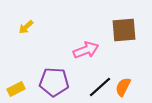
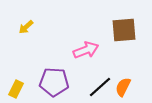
yellow rectangle: rotated 36 degrees counterclockwise
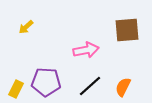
brown square: moved 3 px right
pink arrow: rotated 10 degrees clockwise
purple pentagon: moved 8 px left
black line: moved 10 px left, 1 px up
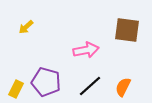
brown square: rotated 12 degrees clockwise
purple pentagon: rotated 12 degrees clockwise
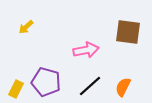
brown square: moved 1 px right, 2 px down
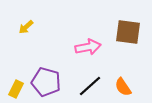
pink arrow: moved 2 px right, 3 px up
orange semicircle: rotated 60 degrees counterclockwise
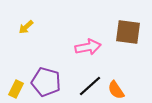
orange semicircle: moved 7 px left, 3 px down
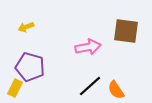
yellow arrow: rotated 21 degrees clockwise
brown square: moved 2 px left, 1 px up
purple pentagon: moved 16 px left, 15 px up
yellow rectangle: moved 1 px left, 1 px up
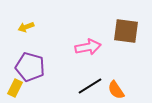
black line: rotated 10 degrees clockwise
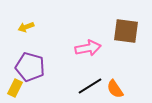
pink arrow: moved 1 px down
orange semicircle: moved 1 px left, 1 px up
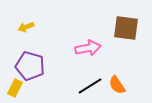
brown square: moved 3 px up
purple pentagon: moved 1 px up
orange semicircle: moved 2 px right, 4 px up
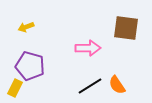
pink arrow: rotated 10 degrees clockwise
